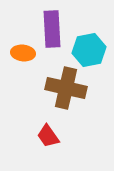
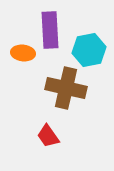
purple rectangle: moved 2 px left, 1 px down
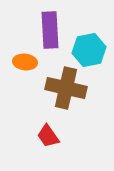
orange ellipse: moved 2 px right, 9 px down
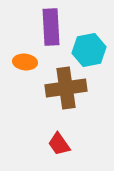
purple rectangle: moved 1 px right, 3 px up
brown cross: rotated 21 degrees counterclockwise
red trapezoid: moved 11 px right, 8 px down
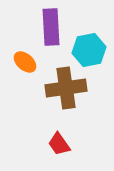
orange ellipse: rotated 35 degrees clockwise
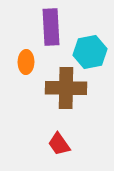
cyan hexagon: moved 1 px right, 2 px down
orange ellipse: moved 1 px right; rotated 50 degrees clockwise
brown cross: rotated 9 degrees clockwise
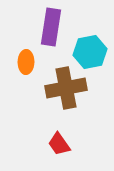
purple rectangle: rotated 12 degrees clockwise
brown cross: rotated 12 degrees counterclockwise
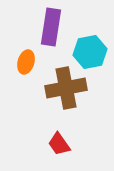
orange ellipse: rotated 15 degrees clockwise
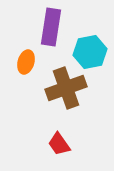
brown cross: rotated 9 degrees counterclockwise
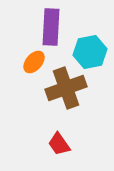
purple rectangle: rotated 6 degrees counterclockwise
orange ellipse: moved 8 px right; rotated 25 degrees clockwise
